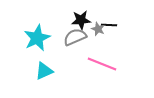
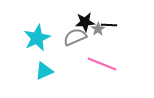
black star: moved 4 px right, 2 px down
gray star: rotated 16 degrees clockwise
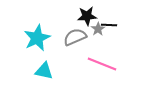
black star: moved 2 px right, 6 px up
cyan triangle: rotated 36 degrees clockwise
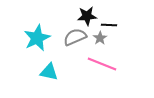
gray star: moved 2 px right, 9 px down
cyan triangle: moved 5 px right, 1 px down
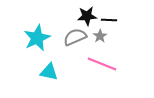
black line: moved 5 px up
gray star: moved 2 px up
